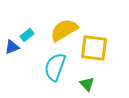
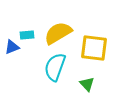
yellow semicircle: moved 6 px left, 3 px down
cyan rectangle: rotated 32 degrees clockwise
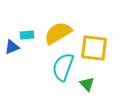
cyan semicircle: moved 8 px right
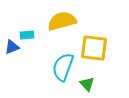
yellow semicircle: moved 4 px right, 12 px up; rotated 16 degrees clockwise
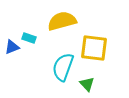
cyan rectangle: moved 2 px right, 3 px down; rotated 24 degrees clockwise
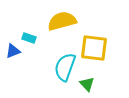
blue triangle: moved 1 px right, 4 px down
cyan semicircle: moved 2 px right
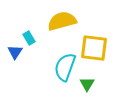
cyan rectangle: rotated 40 degrees clockwise
blue triangle: moved 2 px right, 1 px down; rotated 35 degrees counterclockwise
green triangle: rotated 14 degrees clockwise
